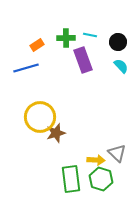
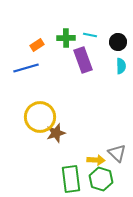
cyan semicircle: rotated 42 degrees clockwise
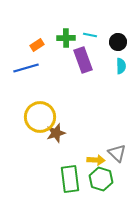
green rectangle: moved 1 px left
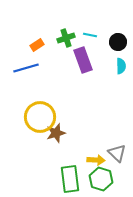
green cross: rotated 18 degrees counterclockwise
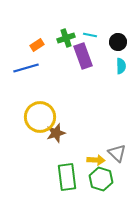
purple rectangle: moved 4 px up
green rectangle: moved 3 px left, 2 px up
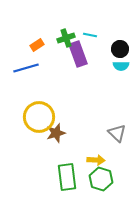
black circle: moved 2 px right, 7 px down
purple rectangle: moved 5 px left, 2 px up
cyan semicircle: rotated 91 degrees clockwise
yellow circle: moved 1 px left
gray triangle: moved 20 px up
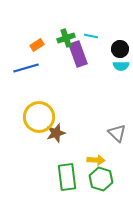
cyan line: moved 1 px right, 1 px down
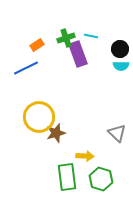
blue line: rotated 10 degrees counterclockwise
yellow arrow: moved 11 px left, 4 px up
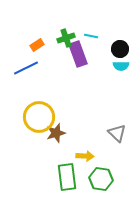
green hexagon: rotated 10 degrees counterclockwise
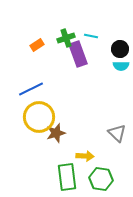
blue line: moved 5 px right, 21 px down
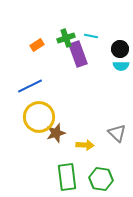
blue line: moved 1 px left, 3 px up
yellow arrow: moved 11 px up
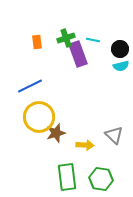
cyan line: moved 2 px right, 4 px down
orange rectangle: moved 3 px up; rotated 64 degrees counterclockwise
cyan semicircle: rotated 14 degrees counterclockwise
gray triangle: moved 3 px left, 2 px down
